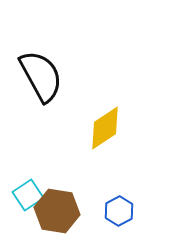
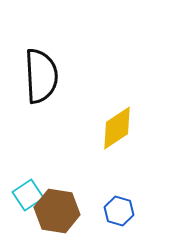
black semicircle: rotated 26 degrees clockwise
yellow diamond: moved 12 px right
blue hexagon: rotated 16 degrees counterclockwise
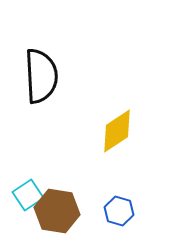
yellow diamond: moved 3 px down
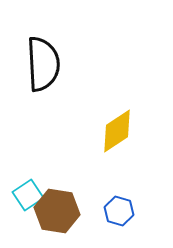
black semicircle: moved 2 px right, 12 px up
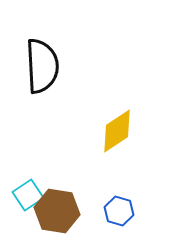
black semicircle: moved 1 px left, 2 px down
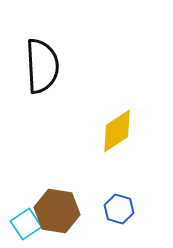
cyan square: moved 2 px left, 29 px down
blue hexagon: moved 2 px up
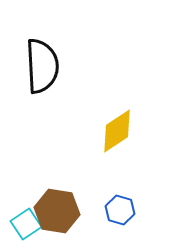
blue hexagon: moved 1 px right, 1 px down
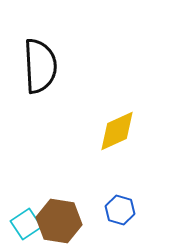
black semicircle: moved 2 px left
yellow diamond: rotated 9 degrees clockwise
brown hexagon: moved 2 px right, 10 px down
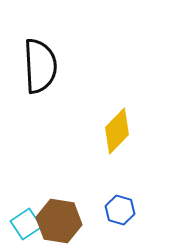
yellow diamond: rotated 21 degrees counterclockwise
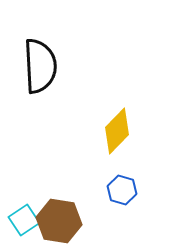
blue hexagon: moved 2 px right, 20 px up
cyan square: moved 2 px left, 4 px up
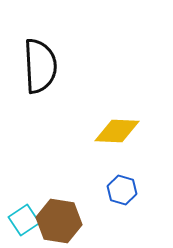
yellow diamond: rotated 48 degrees clockwise
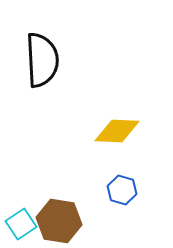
black semicircle: moved 2 px right, 6 px up
cyan square: moved 3 px left, 4 px down
